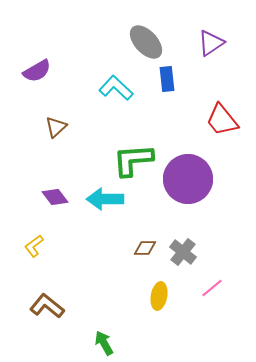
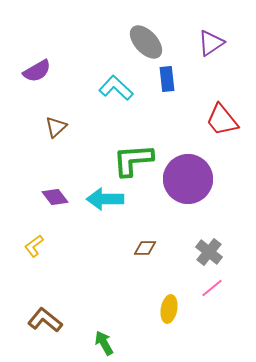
gray cross: moved 26 px right
yellow ellipse: moved 10 px right, 13 px down
brown L-shape: moved 2 px left, 14 px down
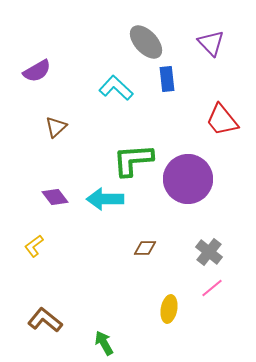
purple triangle: rotated 40 degrees counterclockwise
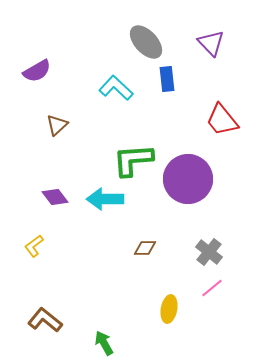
brown triangle: moved 1 px right, 2 px up
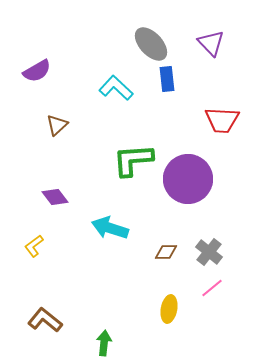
gray ellipse: moved 5 px right, 2 px down
red trapezoid: rotated 48 degrees counterclockwise
cyan arrow: moved 5 px right, 29 px down; rotated 18 degrees clockwise
brown diamond: moved 21 px right, 4 px down
green arrow: rotated 35 degrees clockwise
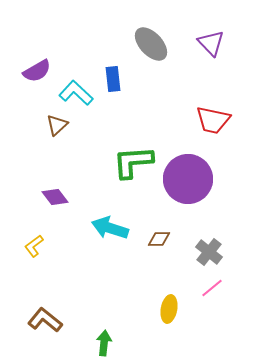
blue rectangle: moved 54 px left
cyan L-shape: moved 40 px left, 5 px down
red trapezoid: moved 9 px left; rotated 9 degrees clockwise
green L-shape: moved 2 px down
brown diamond: moved 7 px left, 13 px up
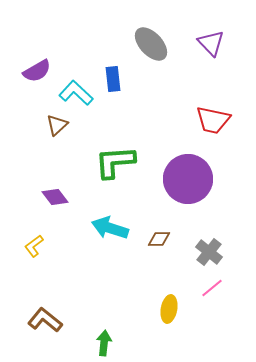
green L-shape: moved 18 px left
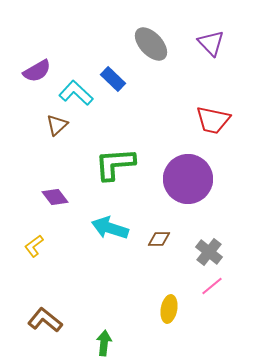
blue rectangle: rotated 40 degrees counterclockwise
green L-shape: moved 2 px down
pink line: moved 2 px up
